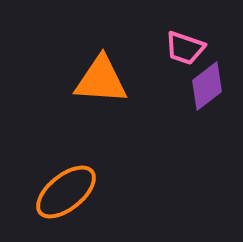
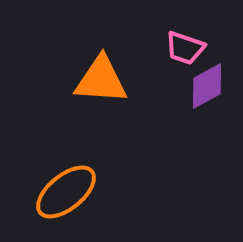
purple diamond: rotated 9 degrees clockwise
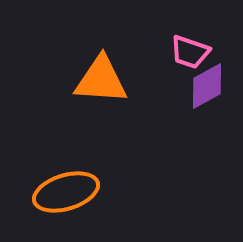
pink trapezoid: moved 5 px right, 4 px down
orange ellipse: rotated 22 degrees clockwise
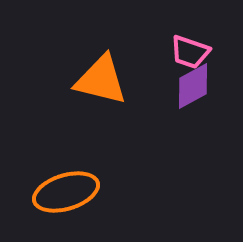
orange triangle: rotated 10 degrees clockwise
purple diamond: moved 14 px left
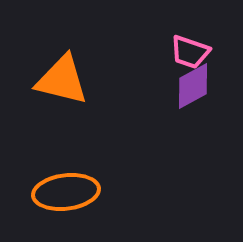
orange triangle: moved 39 px left
orange ellipse: rotated 10 degrees clockwise
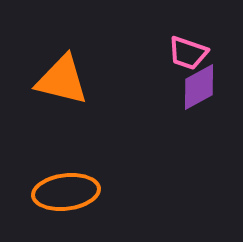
pink trapezoid: moved 2 px left, 1 px down
purple diamond: moved 6 px right, 1 px down
